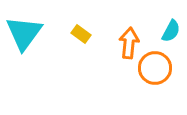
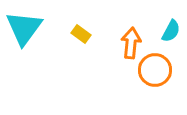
cyan triangle: moved 5 px up
orange arrow: moved 2 px right
orange circle: moved 2 px down
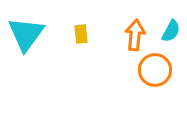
cyan triangle: moved 2 px right, 6 px down
yellow rectangle: rotated 48 degrees clockwise
orange arrow: moved 4 px right, 8 px up
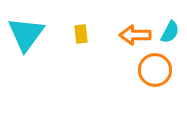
cyan semicircle: moved 1 px left, 1 px down
orange arrow: rotated 96 degrees counterclockwise
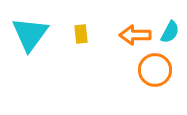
cyan triangle: moved 4 px right
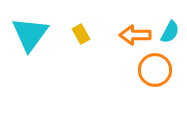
yellow rectangle: rotated 24 degrees counterclockwise
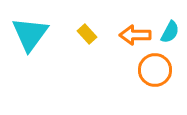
yellow rectangle: moved 6 px right; rotated 12 degrees counterclockwise
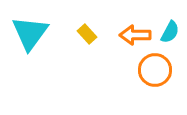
cyan triangle: moved 1 px up
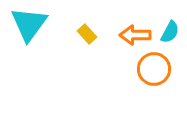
cyan triangle: moved 1 px left, 9 px up
orange circle: moved 1 px left, 1 px up
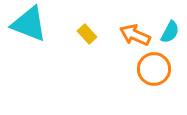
cyan triangle: rotated 45 degrees counterclockwise
orange arrow: rotated 24 degrees clockwise
